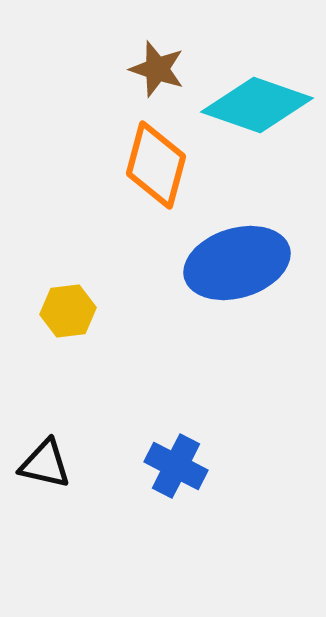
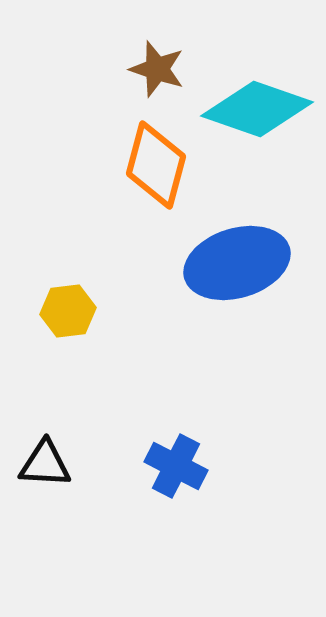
cyan diamond: moved 4 px down
black triangle: rotated 10 degrees counterclockwise
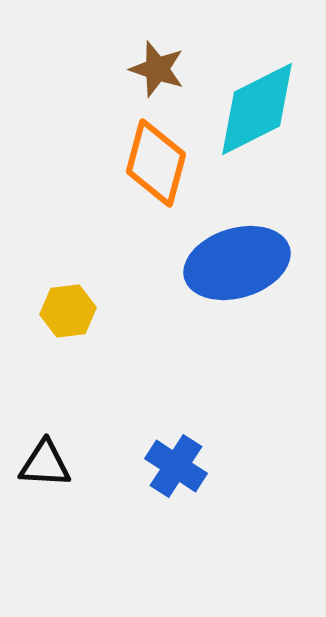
cyan diamond: rotated 46 degrees counterclockwise
orange diamond: moved 2 px up
blue cross: rotated 6 degrees clockwise
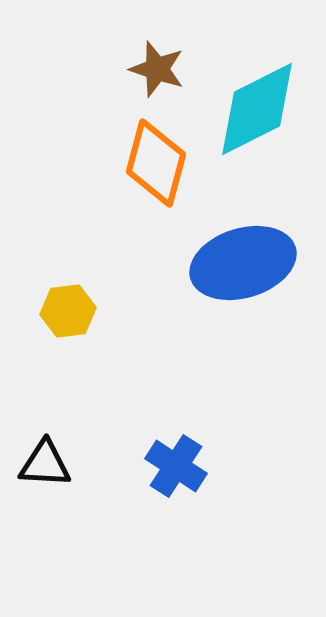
blue ellipse: moved 6 px right
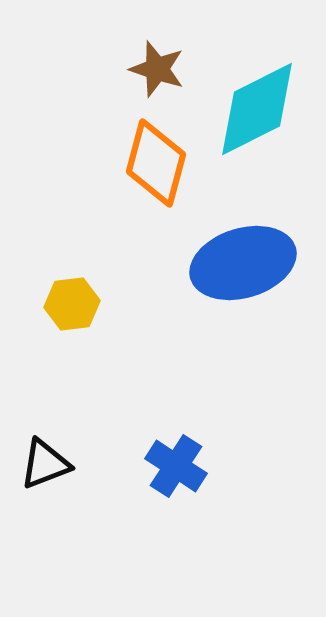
yellow hexagon: moved 4 px right, 7 px up
black triangle: rotated 24 degrees counterclockwise
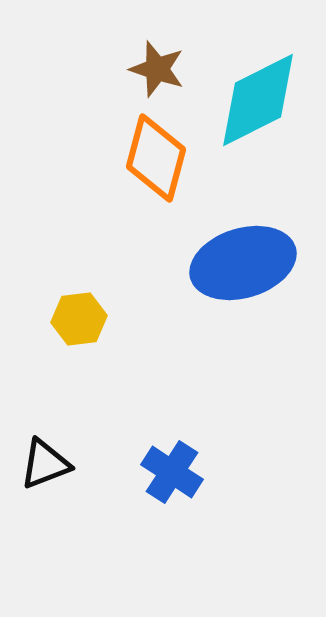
cyan diamond: moved 1 px right, 9 px up
orange diamond: moved 5 px up
yellow hexagon: moved 7 px right, 15 px down
blue cross: moved 4 px left, 6 px down
